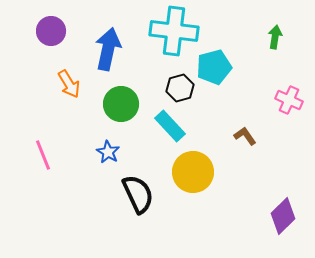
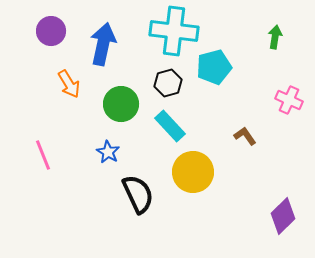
blue arrow: moved 5 px left, 5 px up
black hexagon: moved 12 px left, 5 px up
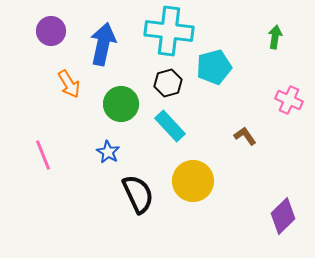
cyan cross: moved 5 px left
yellow circle: moved 9 px down
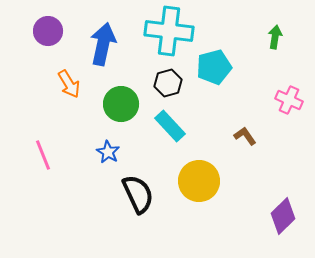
purple circle: moved 3 px left
yellow circle: moved 6 px right
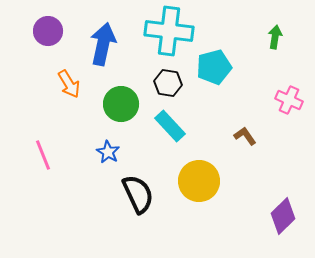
black hexagon: rotated 24 degrees clockwise
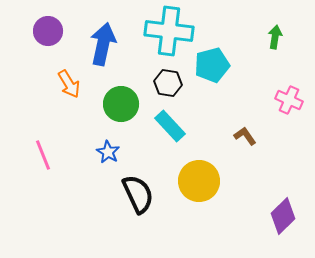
cyan pentagon: moved 2 px left, 2 px up
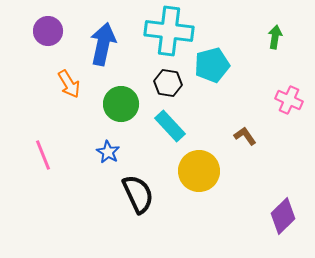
yellow circle: moved 10 px up
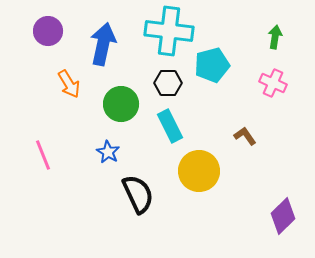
black hexagon: rotated 8 degrees counterclockwise
pink cross: moved 16 px left, 17 px up
cyan rectangle: rotated 16 degrees clockwise
